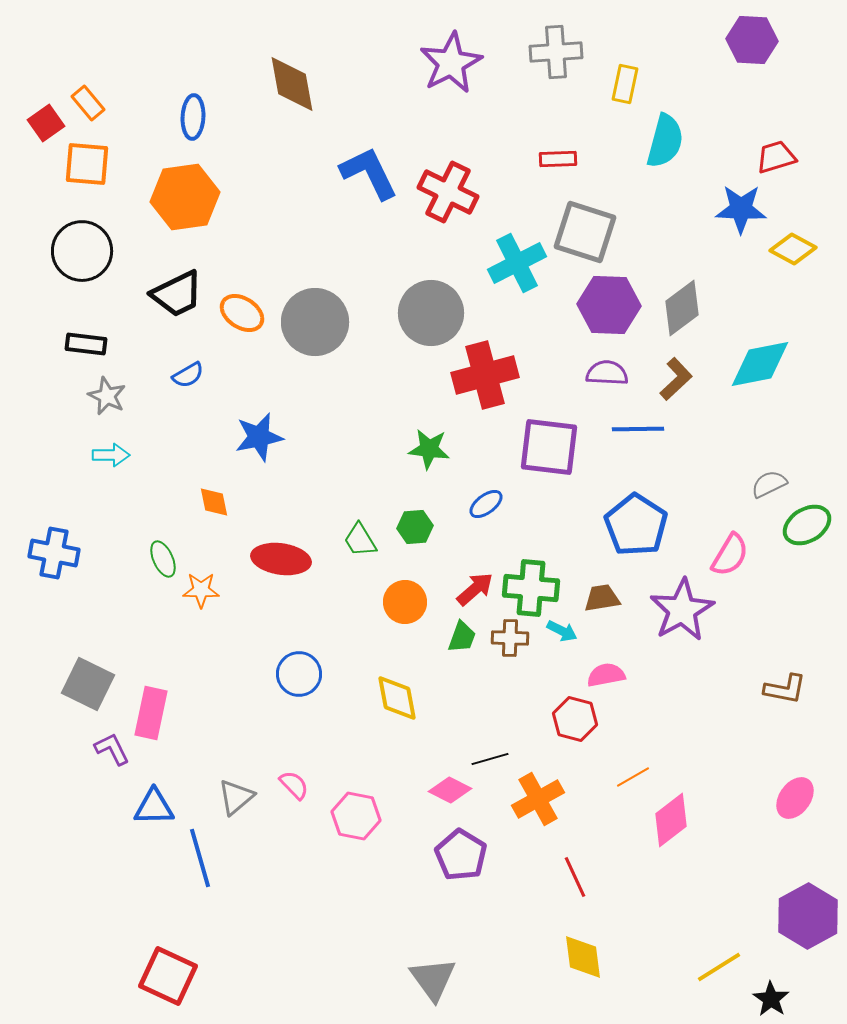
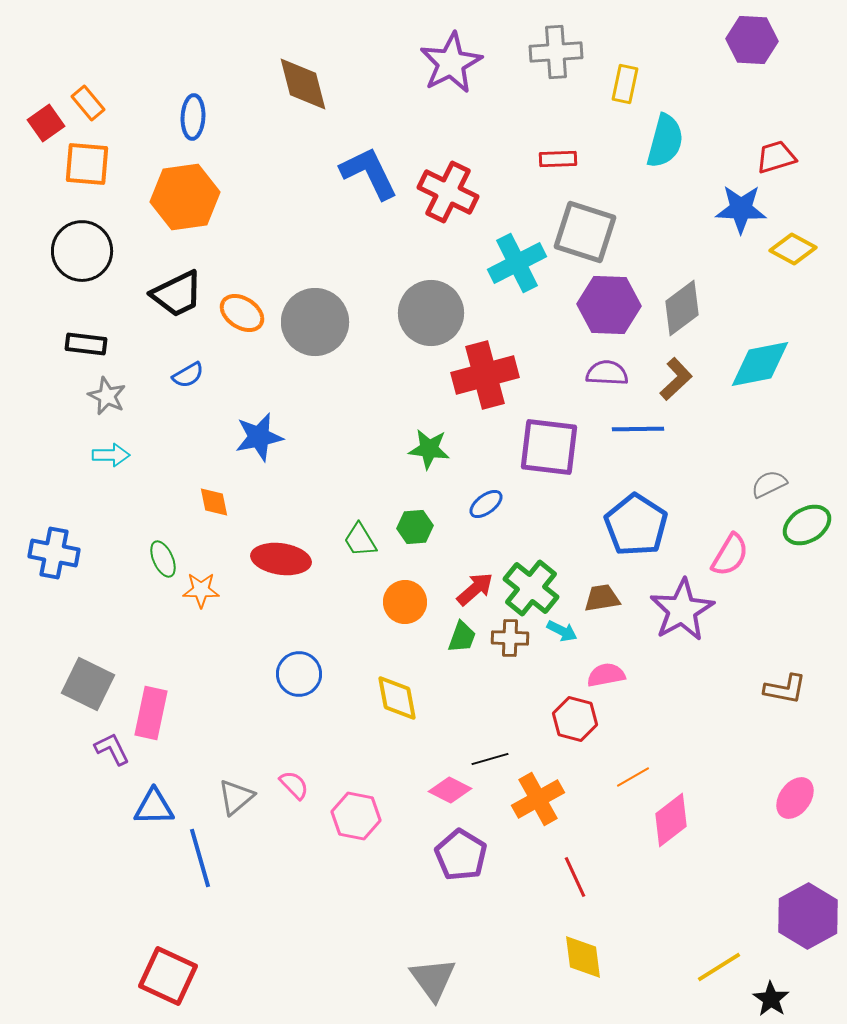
brown diamond at (292, 84): moved 11 px right; rotated 4 degrees counterclockwise
green cross at (531, 588): rotated 34 degrees clockwise
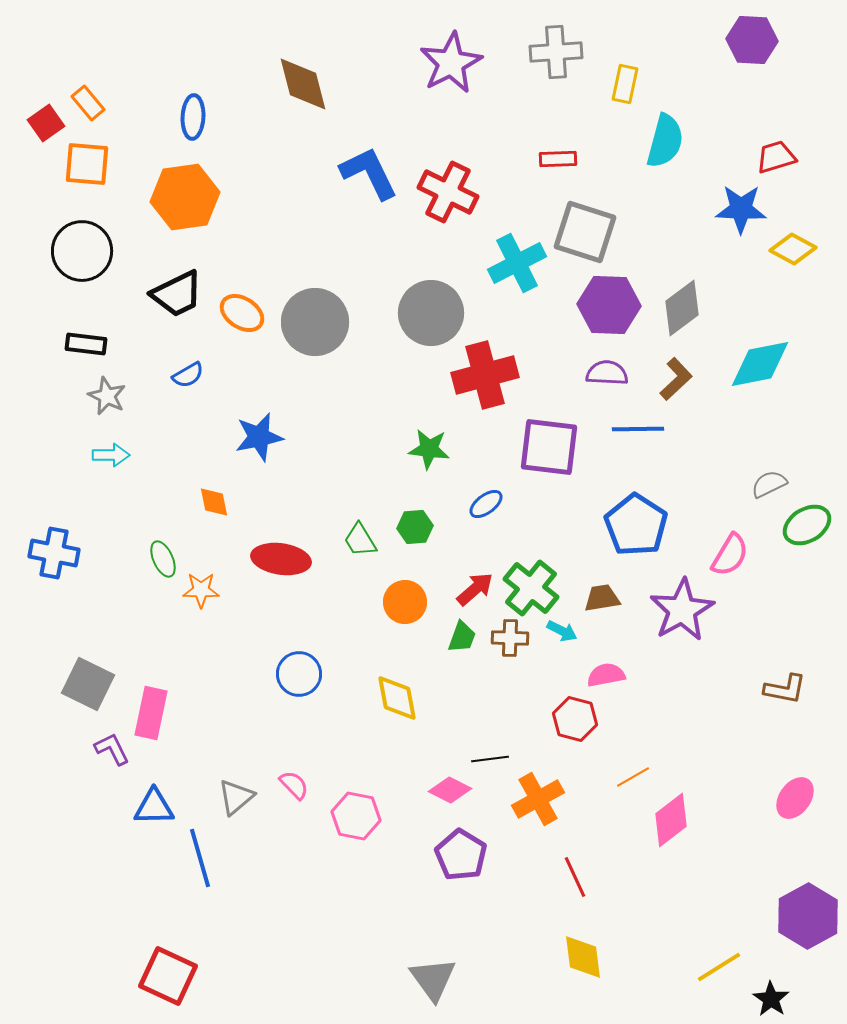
black line at (490, 759): rotated 9 degrees clockwise
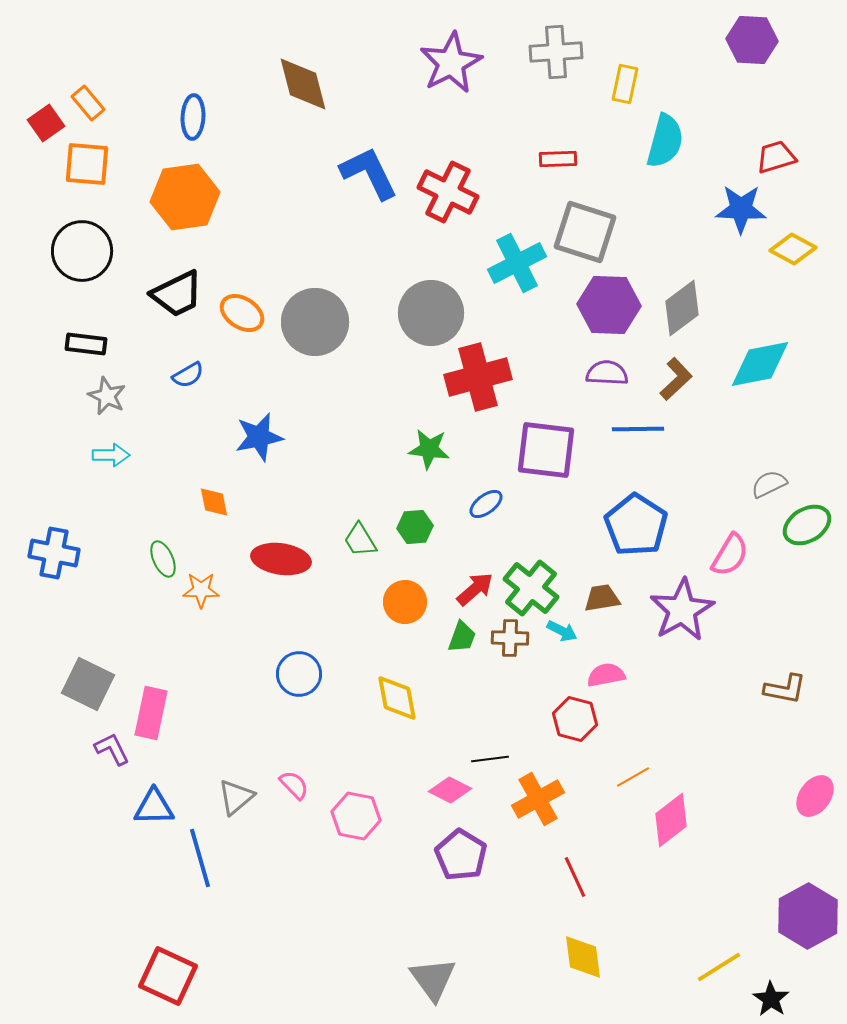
red cross at (485, 375): moved 7 px left, 2 px down
purple square at (549, 447): moved 3 px left, 3 px down
pink ellipse at (795, 798): moved 20 px right, 2 px up
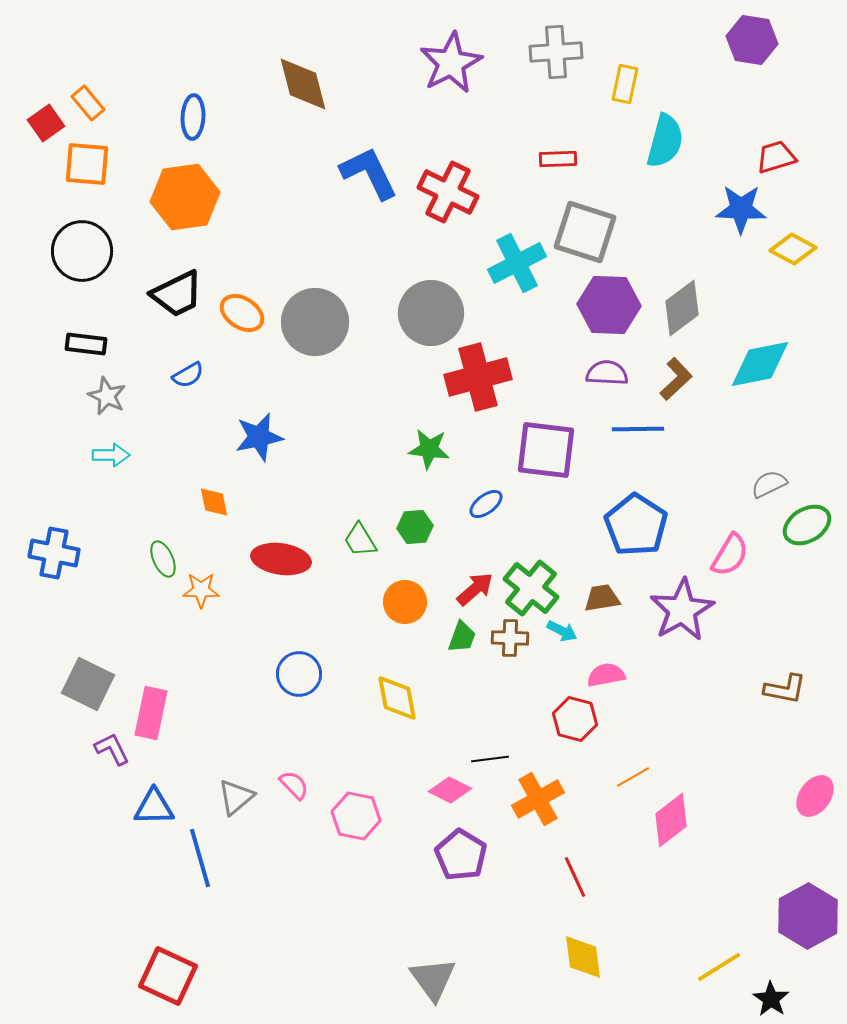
purple hexagon at (752, 40): rotated 6 degrees clockwise
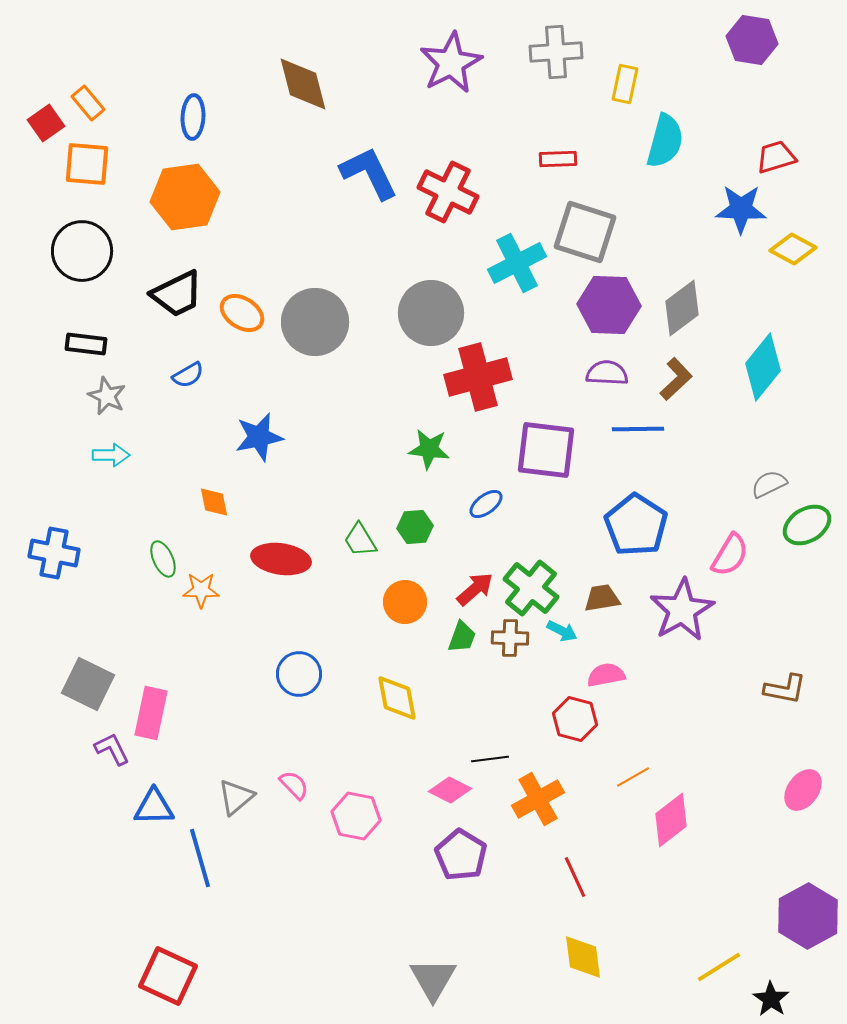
cyan diamond at (760, 364): moved 3 px right, 3 px down; rotated 40 degrees counterclockwise
pink ellipse at (815, 796): moved 12 px left, 6 px up
gray triangle at (433, 979): rotated 6 degrees clockwise
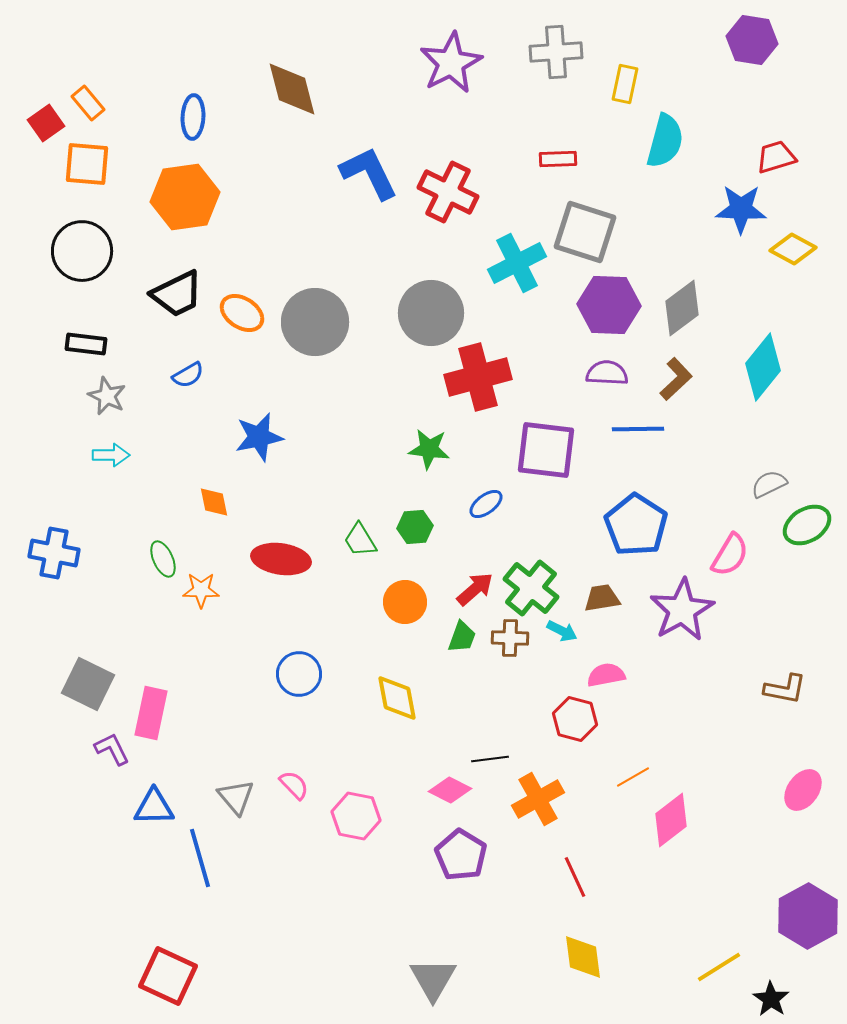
brown diamond at (303, 84): moved 11 px left, 5 px down
gray triangle at (236, 797): rotated 30 degrees counterclockwise
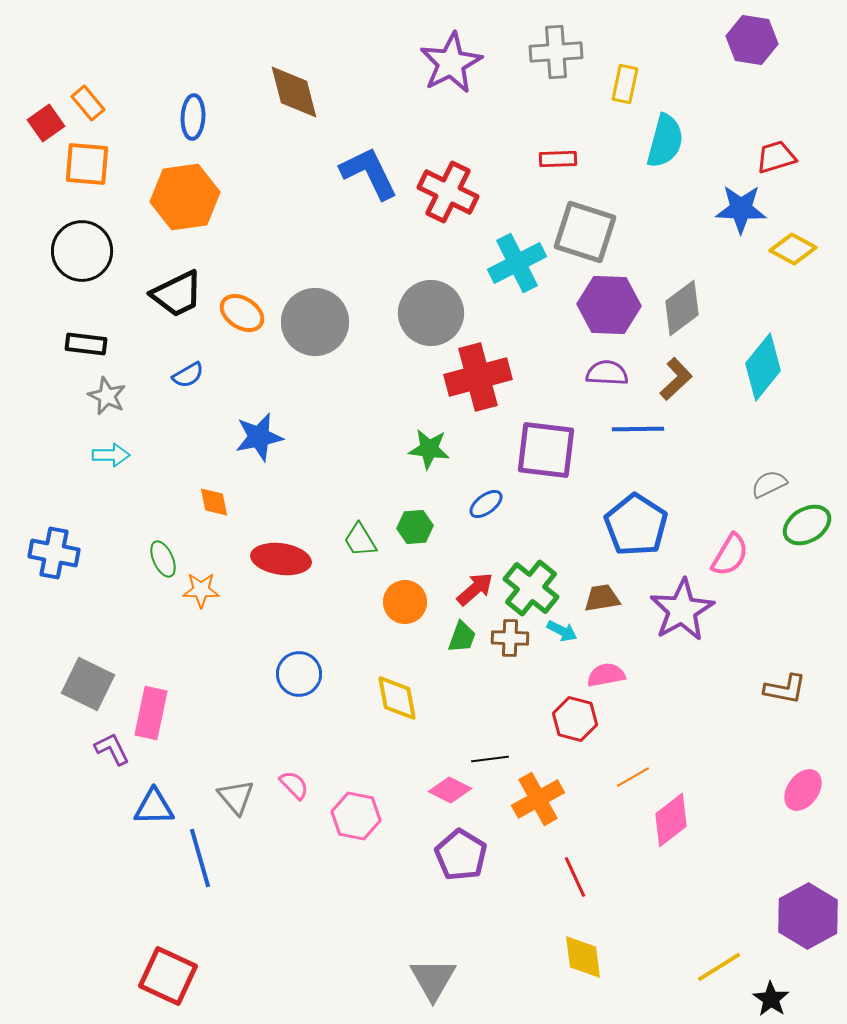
brown diamond at (292, 89): moved 2 px right, 3 px down
